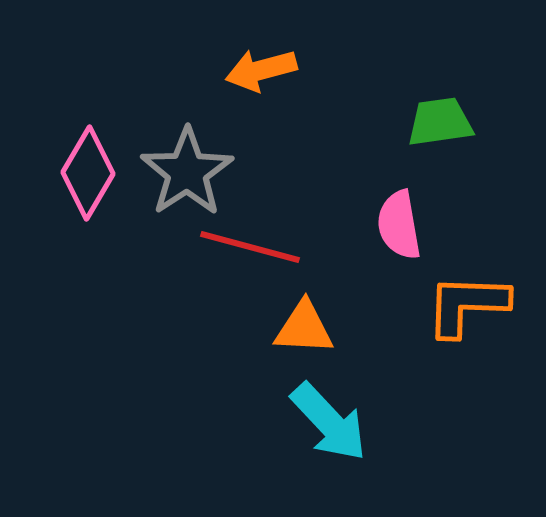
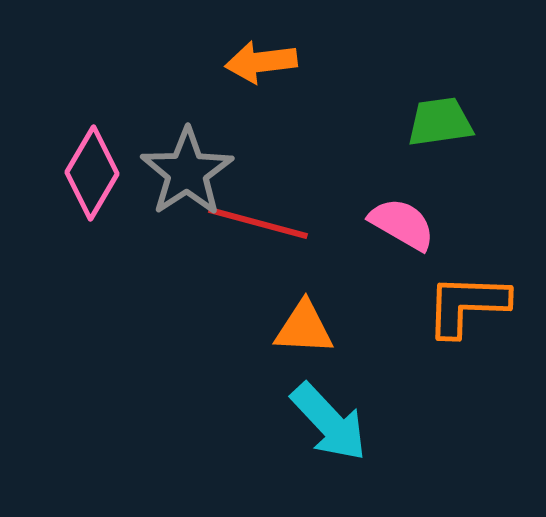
orange arrow: moved 8 px up; rotated 8 degrees clockwise
pink diamond: moved 4 px right
pink semicircle: moved 3 px right, 1 px up; rotated 130 degrees clockwise
red line: moved 8 px right, 24 px up
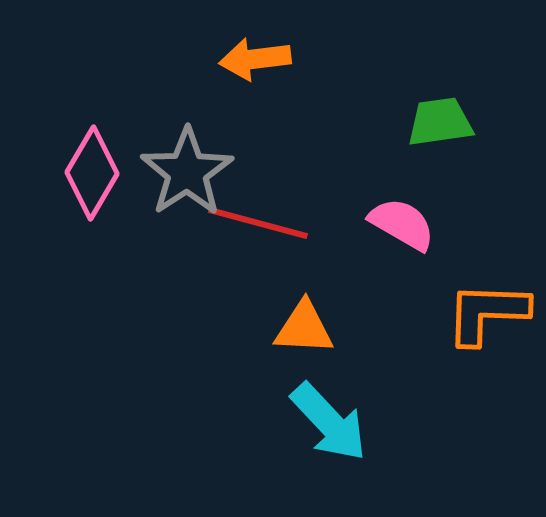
orange arrow: moved 6 px left, 3 px up
orange L-shape: moved 20 px right, 8 px down
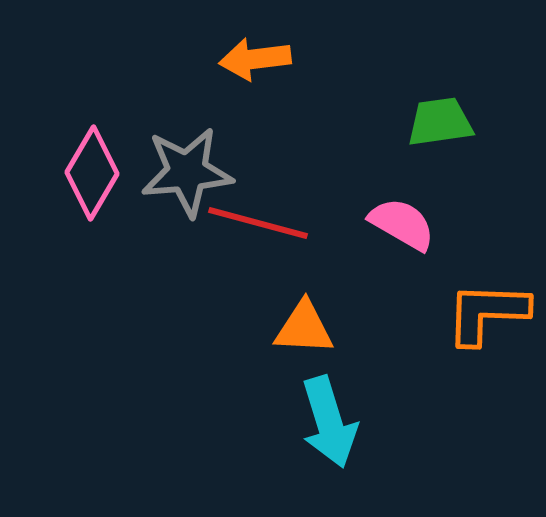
gray star: rotated 28 degrees clockwise
cyan arrow: rotated 26 degrees clockwise
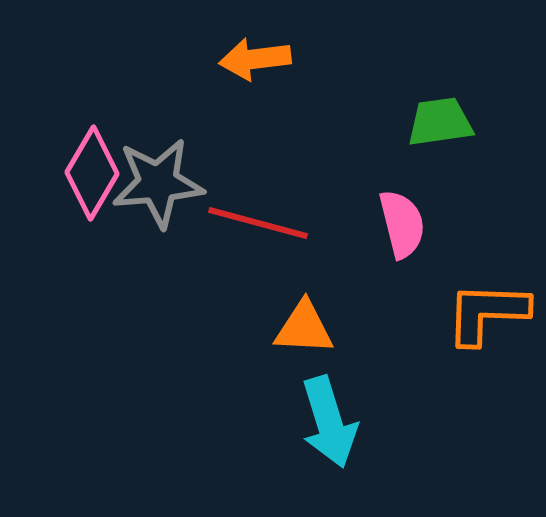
gray star: moved 29 px left, 11 px down
pink semicircle: rotated 46 degrees clockwise
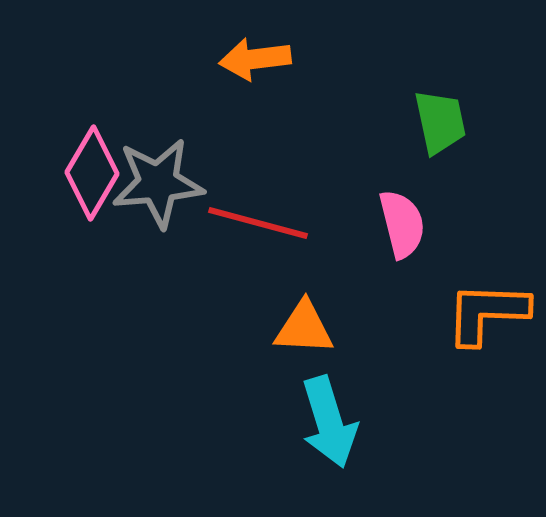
green trapezoid: rotated 86 degrees clockwise
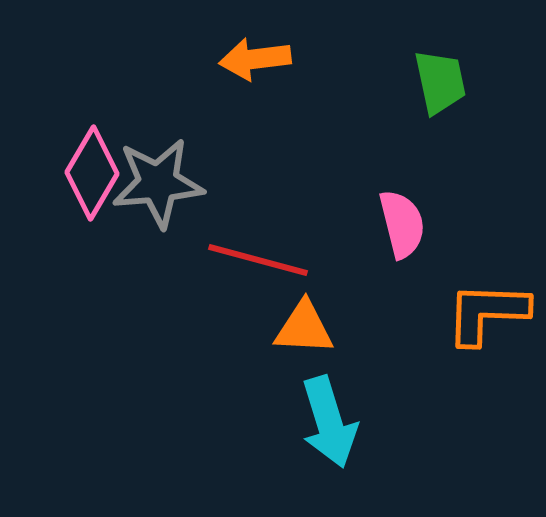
green trapezoid: moved 40 px up
red line: moved 37 px down
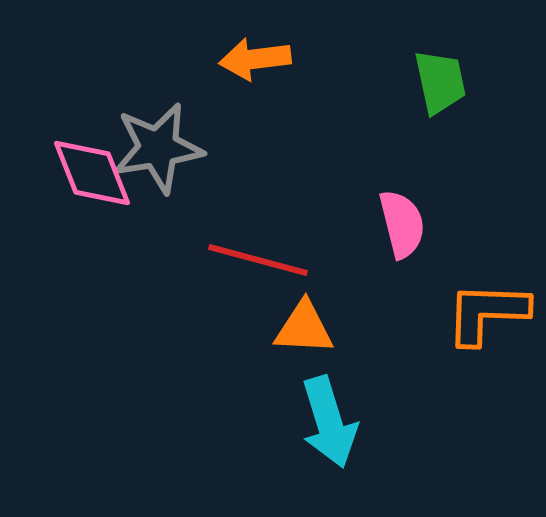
pink diamond: rotated 52 degrees counterclockwise
gray star: moved 35 px up; rotated 4 degrees counterclockwise
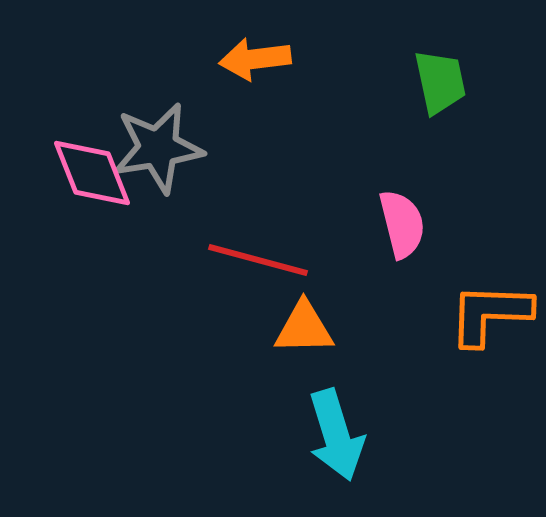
orange L-shape: moved 3 px right, 1 px down
orange triangle: rotated 4 degrees counterclockwise
cyan arrow: moved 7 px right, 13 px down
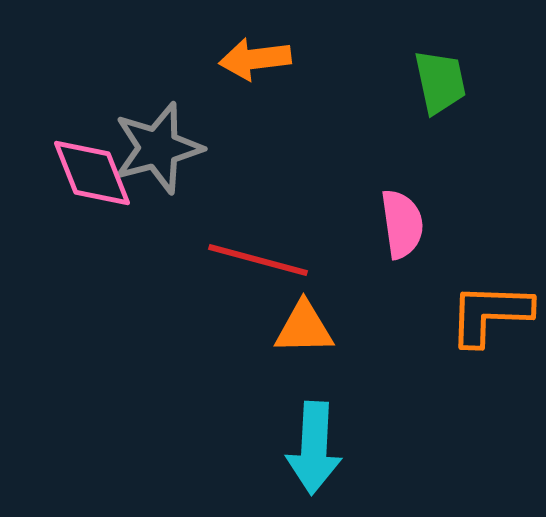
gray star: rotated 6 degrees counterclockwise
pink semicircle: rotated 6 degrees clockwise
cyan arrow: moved 22 px left, 13 px down; rotated 20 degrees clockwise
